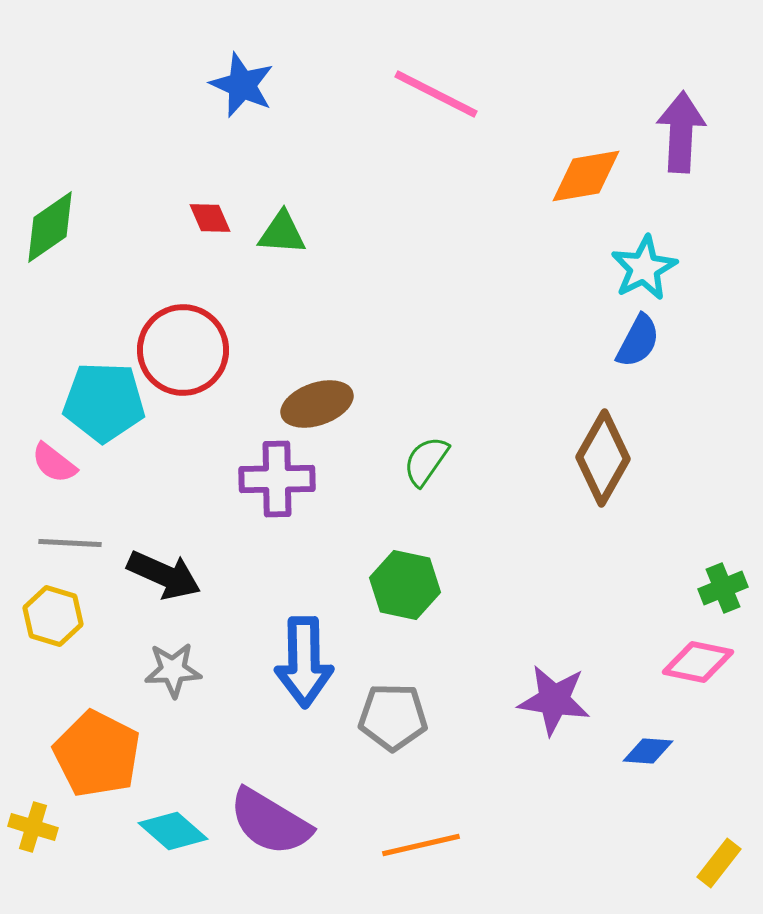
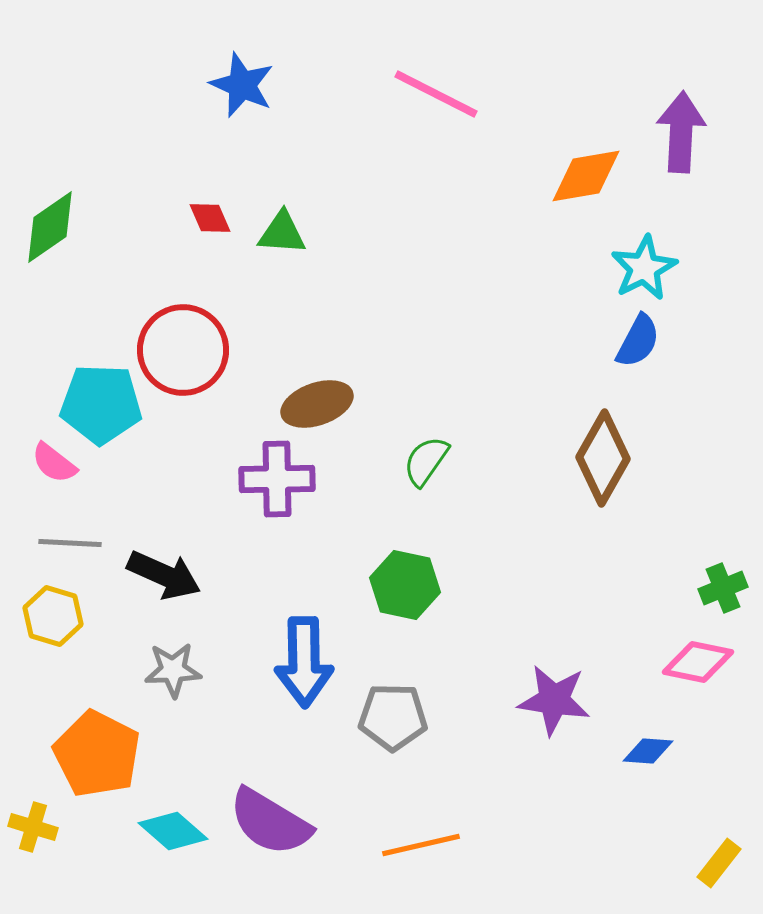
cyan pentagon: moved 3 px left, 2 px down
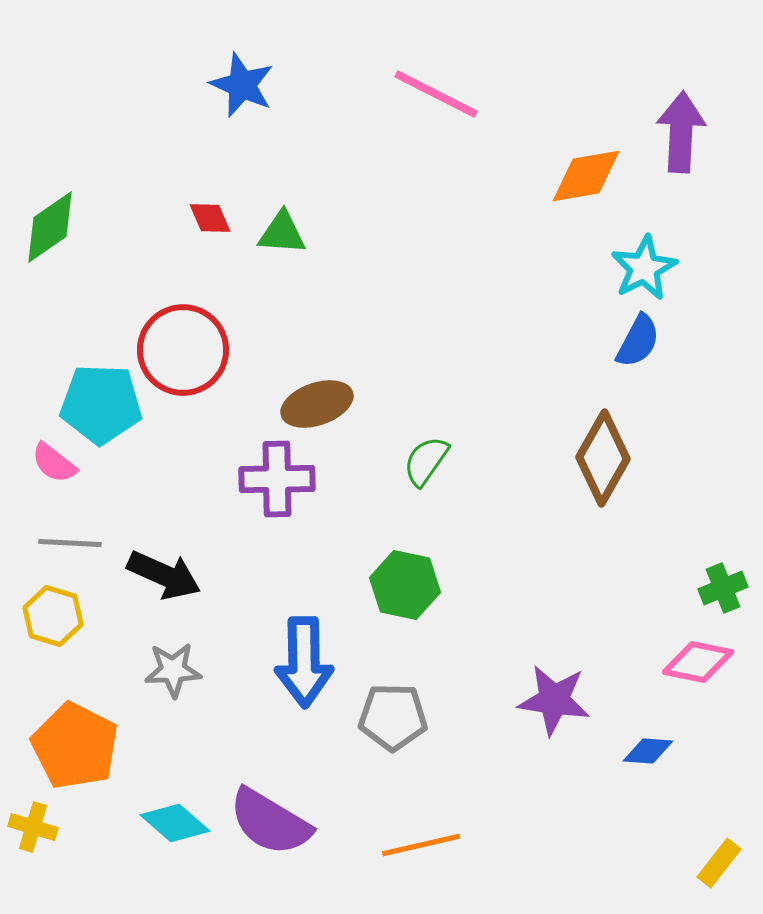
orange pentagon: moved 22 px left, 8 px up
cyan diamond: moved 2 px right, 8 px up
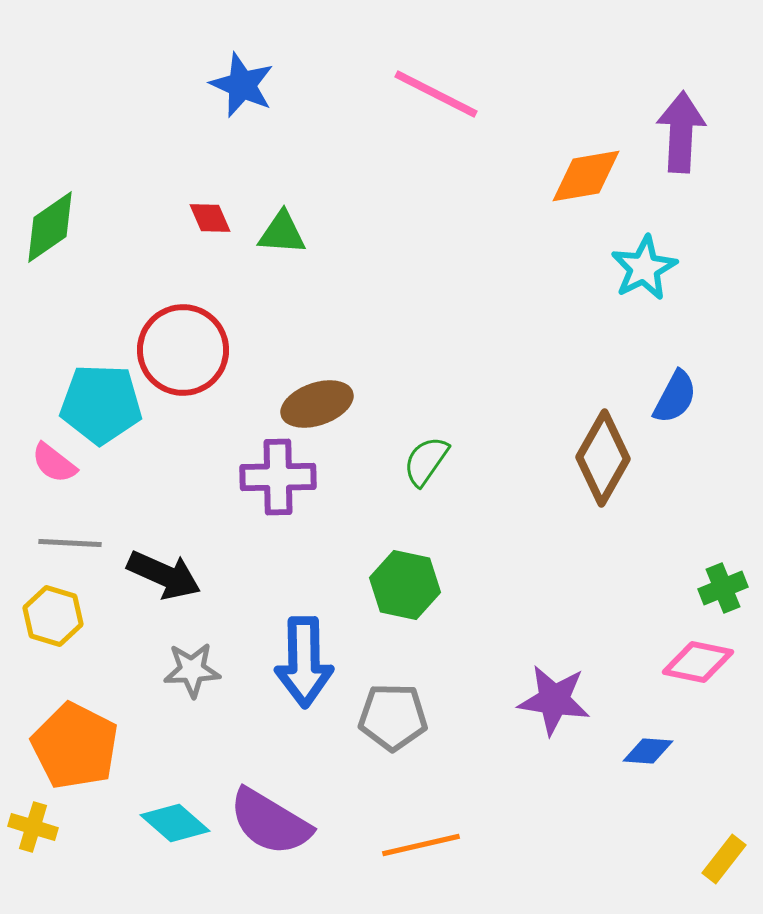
blue semicircle: moved 37 px right, 56 px down
purple cross: moved 1 px right, 2 px up
gray star: moved 19 px right
yellow rectangle: moved 5 px right, 4 px up
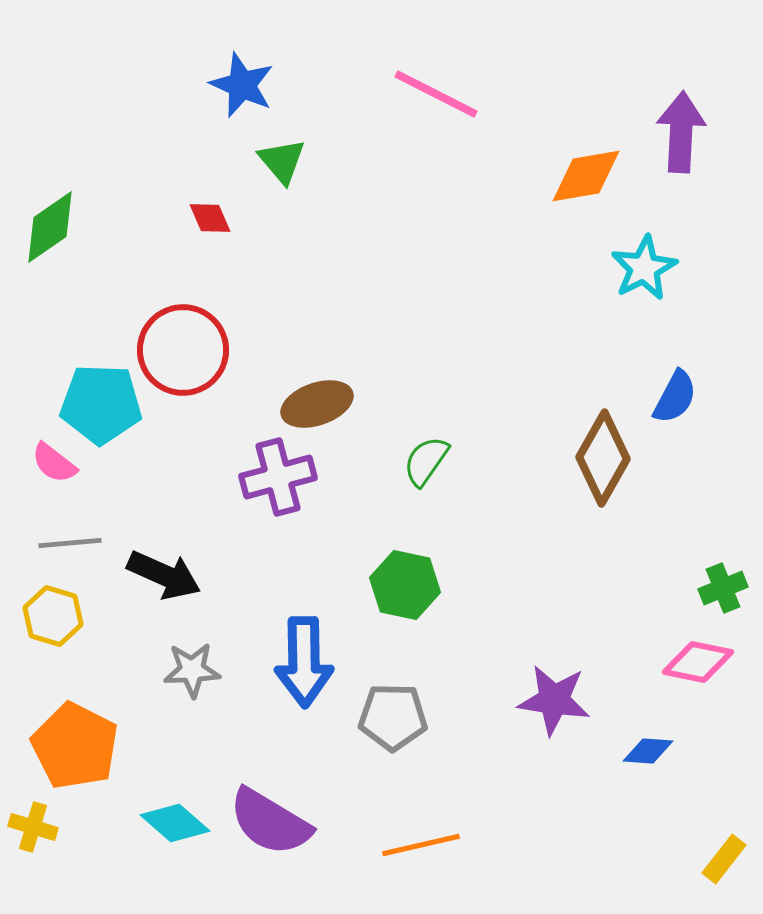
green triangle: moved 72 px up; rotated 46 degrees clockwise
purple cross: rotated 14 degrees counterclockwise
gray line: rotated 8 degrees counterclockwise
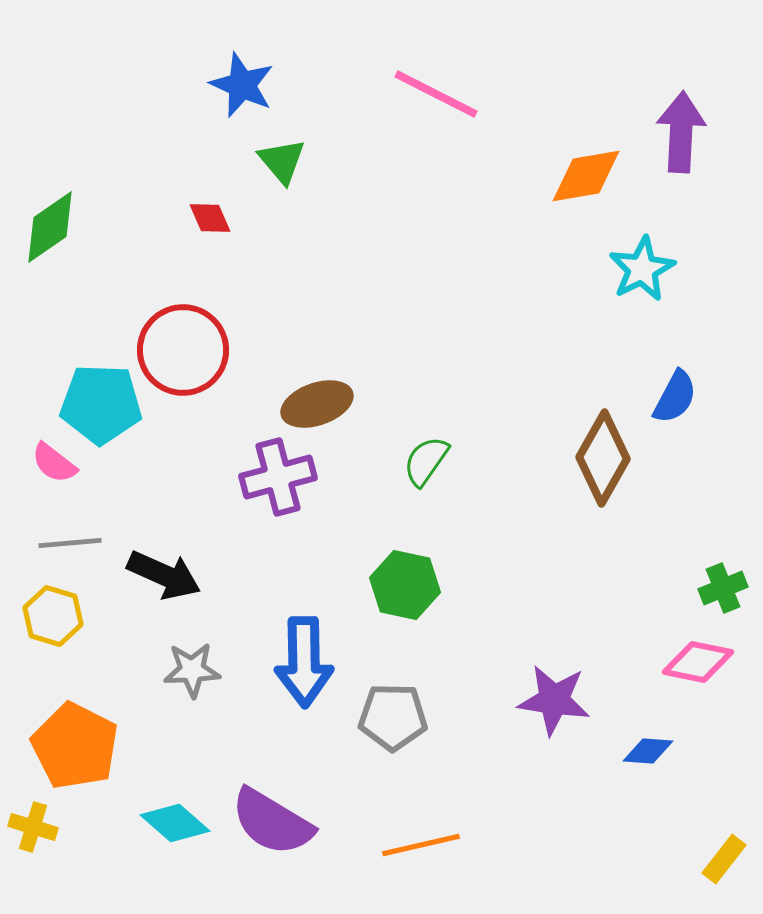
cyan star: moved 2 px left, 1 px down
purple semicircle: moved 2 px right
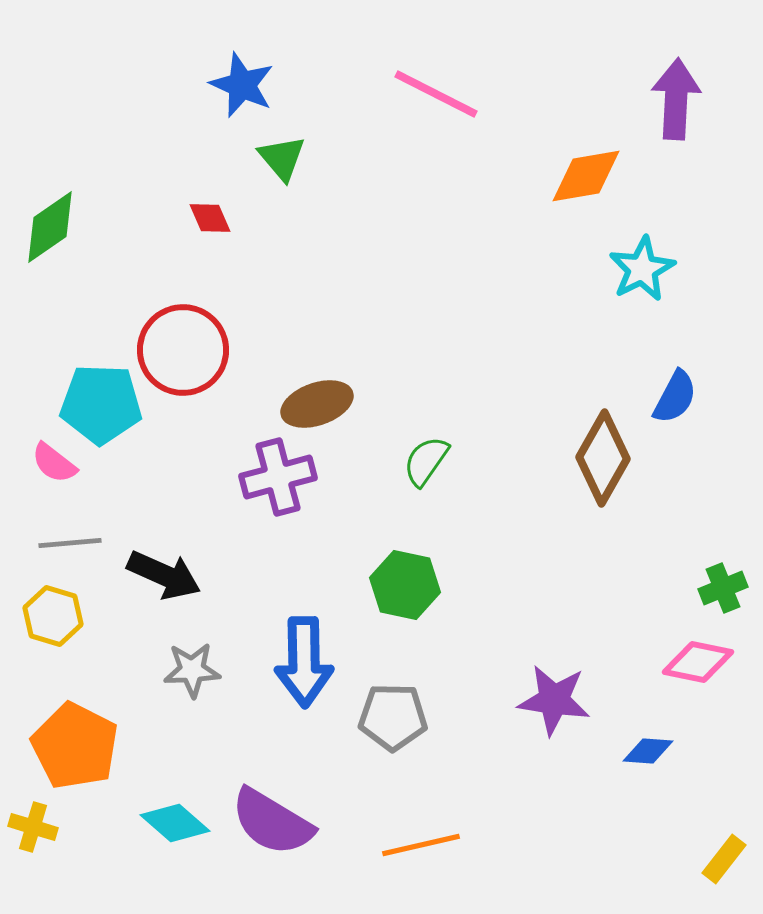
purple arrow: moved 5 px left, 33 px up
green triangle: moved 3 px up
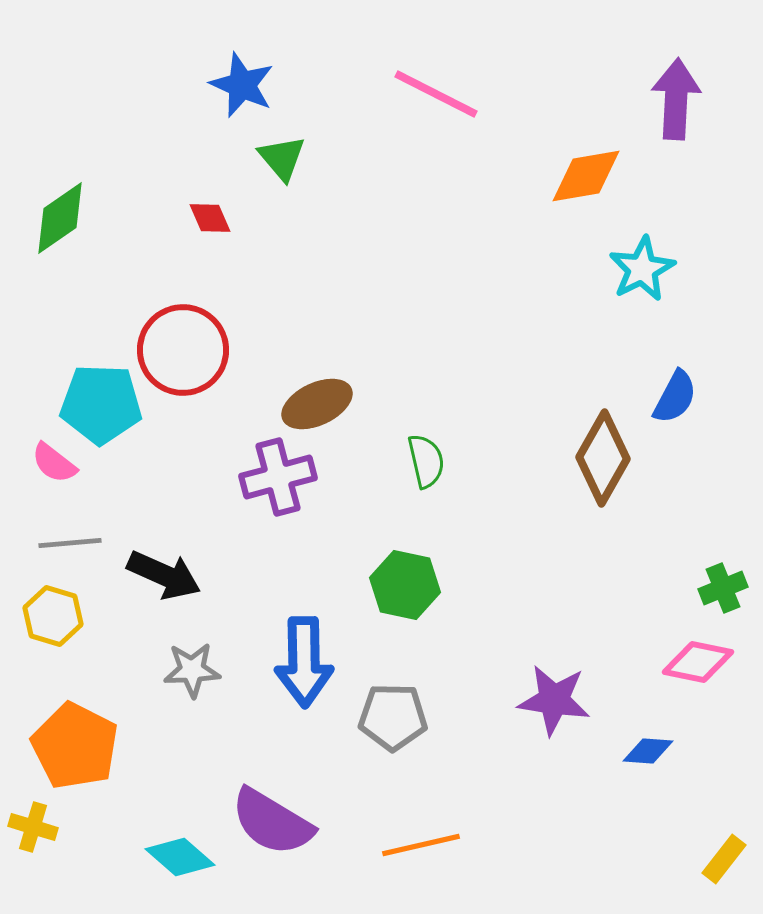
green diamond: moved 10 px right, 9 px up
brown ellipse: rotated 6 degrees counterclockwise
green semicircle: rotated 132 degrees clockwise
cyan diamond: moved 5 px right, 34 px down
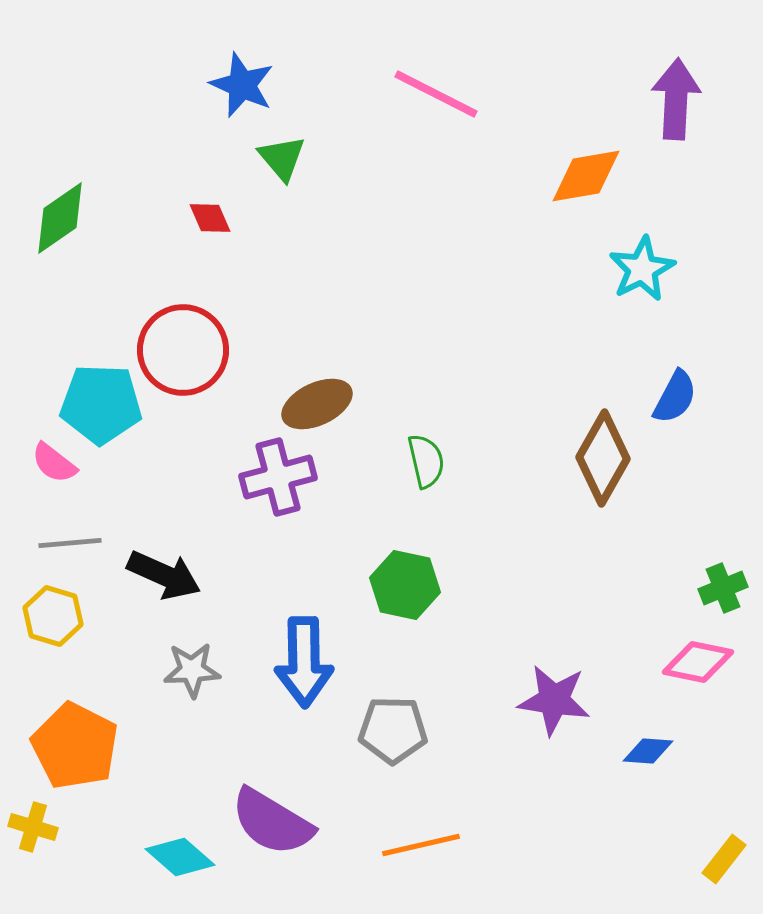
gray pentagon: moved 13 px down
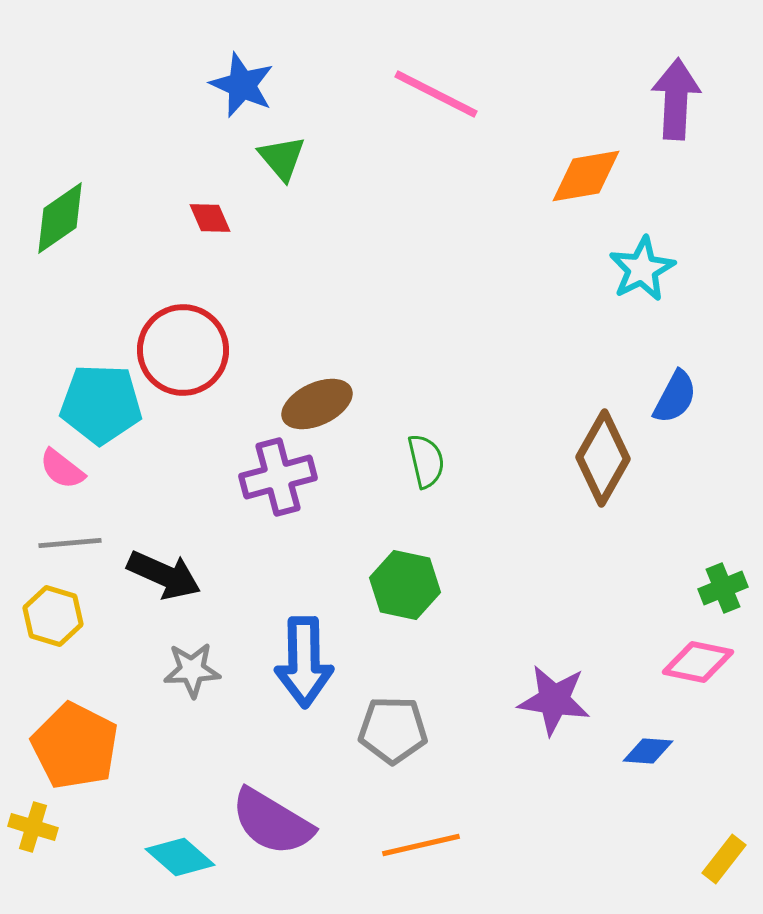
pink semicircle: moved 8 px right, 6 px down
